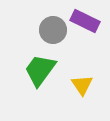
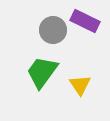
green trapezoid: moved 2 px right, 2 px down
yellow triangle: moved 2 px left
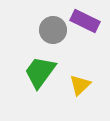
green trapezoid: moved 2 px left
yellow triangle: rotated 20 degrees clockwise
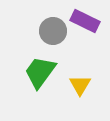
gray circle: moved 1 px down
yellow triangle: rotated 15 degrees counterclockwise
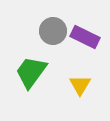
purple rectangle: moved 16 px down
green trapezoid: moved 9 px left
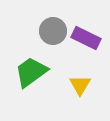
purple rectangle: moved 1 px right, 1 px down
green trapezoid: rotated 18 degrees clockwise
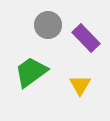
gray circle: moved 5 px left, 6 px up
purple rectangle: rotated 20 degrees clockwise
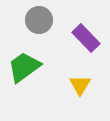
gray circle: moved 9 px left, 5 px up
green trapezoid: moved 7 px left, 5 px up
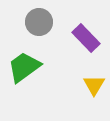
gray circle: moved 2 px down
yellow triangle: moved 14 px right
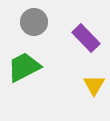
gray circle: moved 5 px left
green trapezoid: rotated 9 degrees clockwise
